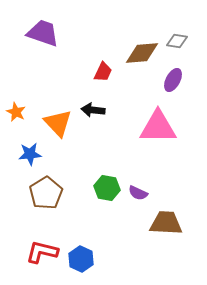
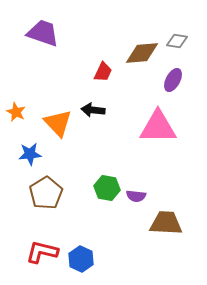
purple semicircle: moved 2 px left, 3 px down; rotated 18 degrees counterclockwise
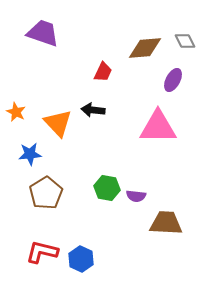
gray diamond: moved 8 px right; rotated 55 degrees clockwise
brown diamond: moved 3 px right, 5 px up
